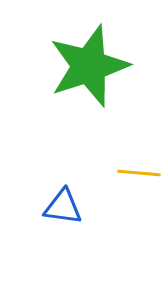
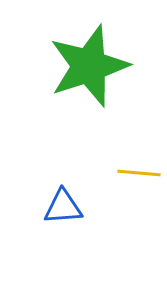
blue triangle: rotated 12 degrees counterclockwise
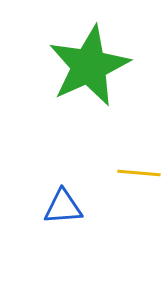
green star: rotated 6 degrees counterclockwise
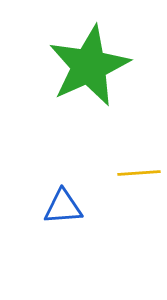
yellow line: rotated 9 degrees counterclockwise
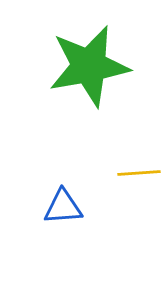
green star: rotated 14 degrees clockwise
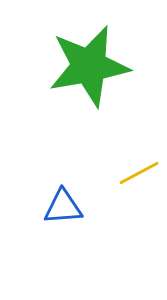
yellow line: rotated 24 degrees counterclockwise
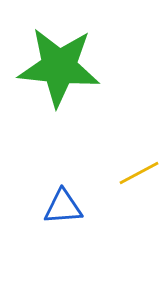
green star: moved 30 px left, 1 px down; rotated 16 degrees clockwise
